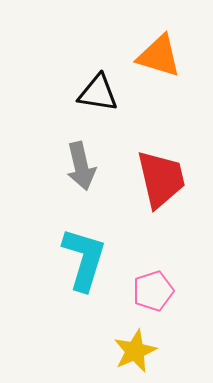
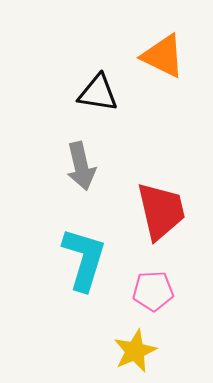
orange triangle: moved 4 px right; rotated 9 degrees clockwise
red trapezoid: moved 32 px down
pink pentagon: rotated 15 degrees clockwise
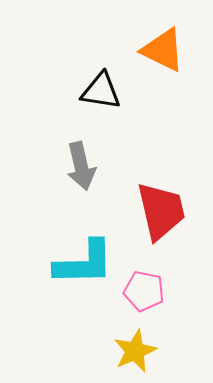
orange triangle: moved 6 px up
black triangle: moved 3 px right, 2 px up
cyan L-shape: moved 4 px down; rotated 72 degrees clockwise
pink pentagon: moved 9 px left; rotated 15 degrees clockwise
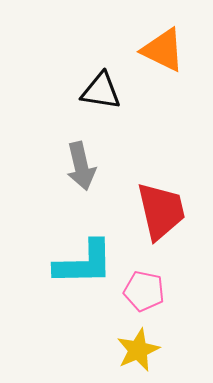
yellow star: moved 3 px right, 1 px up
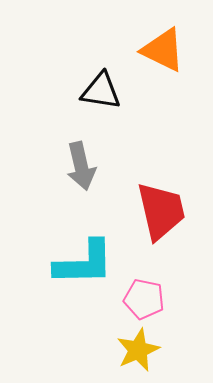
pink pentagon: moved 8 px down
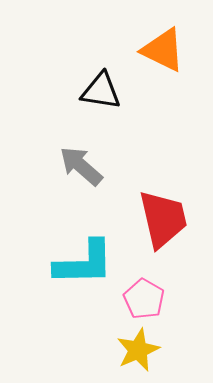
gray arrow: rotated 144 degrees clockwise
red trapezoid: moved 2 px right, 8 px down
pink pentagon: rotated 18 degrees clockwise
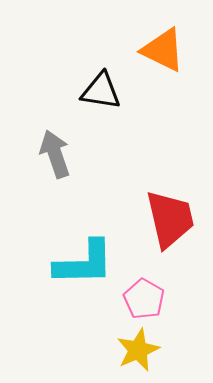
gray arrow: moved 26 px left, 12 px up; rotated 30 degrees clockwise
red trapezoid: moved 7 px right
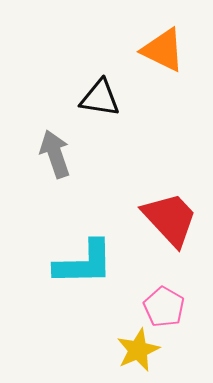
black triangle: moved 1 px left, 7 px down
red trapezoid: rotated 30 degrees counterclockwise
pink pentagon: moved 20 px right, 8 px down
